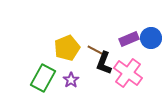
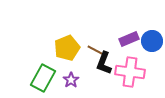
blue circle: moved 1 px right, 3 px down
pink cross: moved 2 px right, 1 px up; rotated 28 degrees counterclockwise
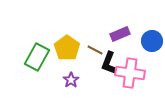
purple rectangle: moved 9 px left, 5 px up
yellow pentagon: rotated 15 degrees counterclockwise
black L-shape: moved 5 px right
pink cross: moved 1 px down
green rectangle: moved 6 px left, 21 px up
